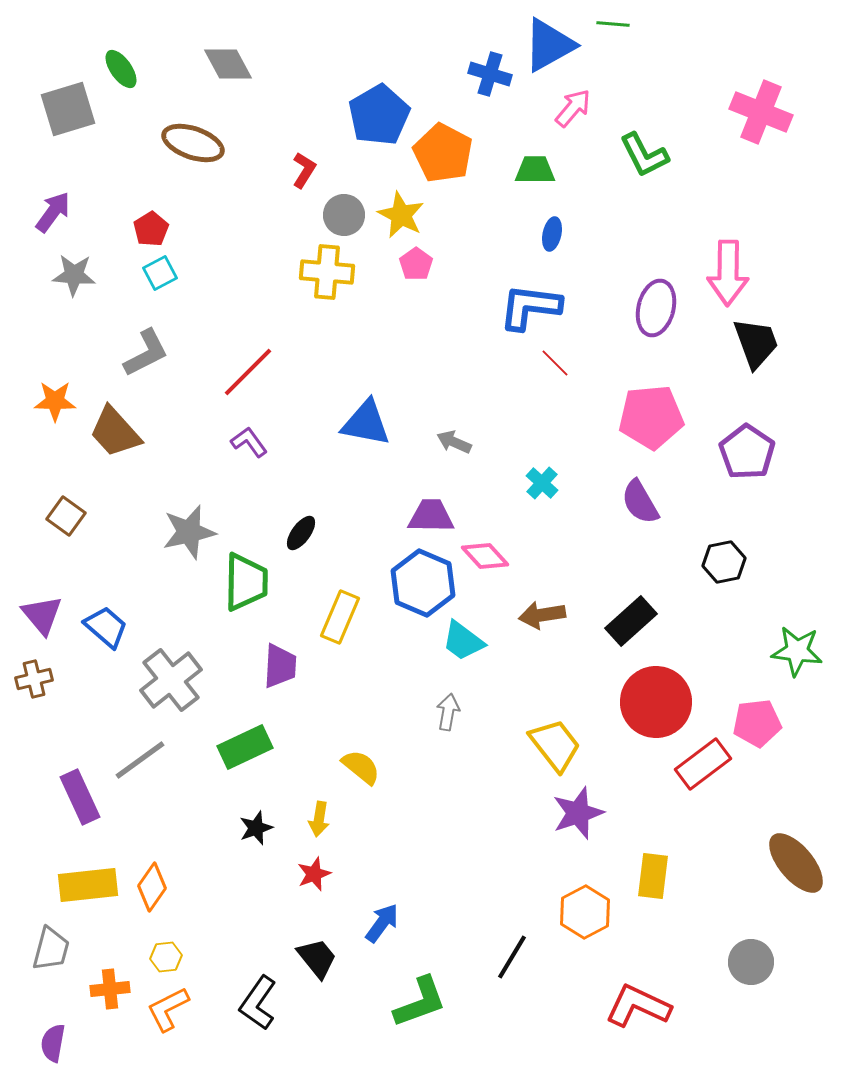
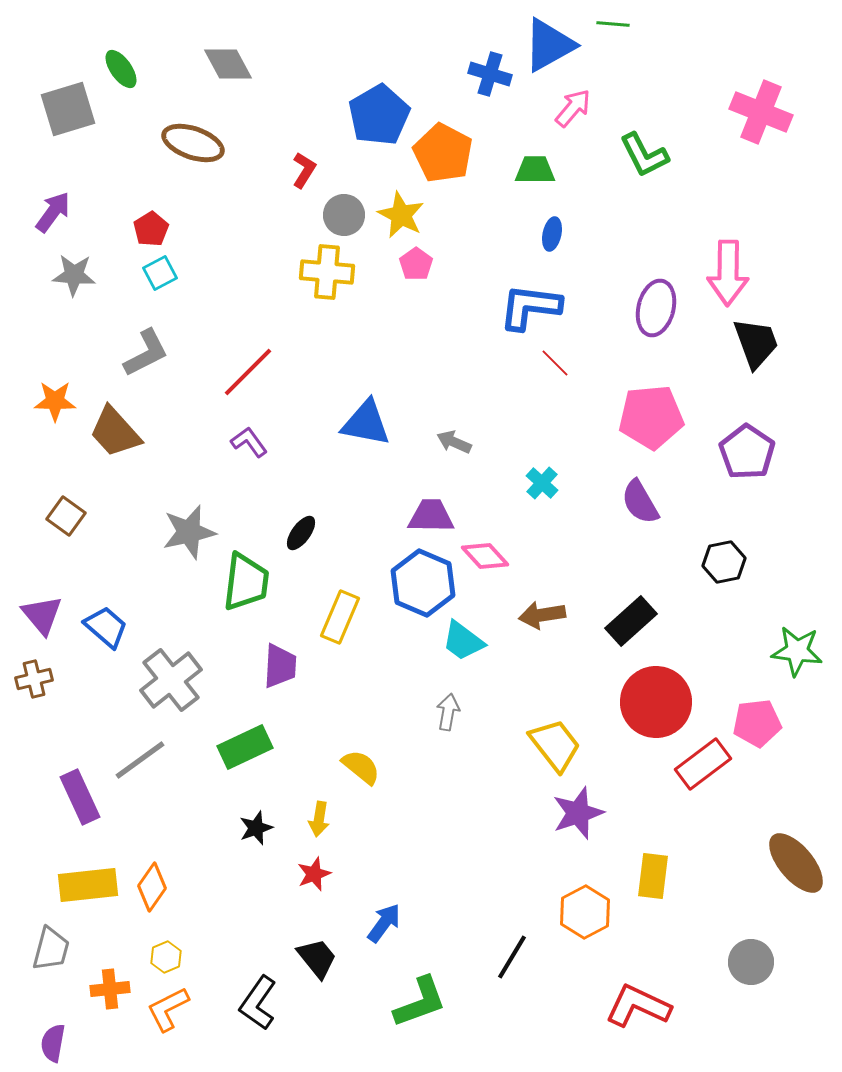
green trapezoid at (246, 582): rotated 6 degrees clockwise
blue arrow at (382, 923): moved 2 px right
yellow hexagon at (166, 957): rotated 16 degrees counterclockwise
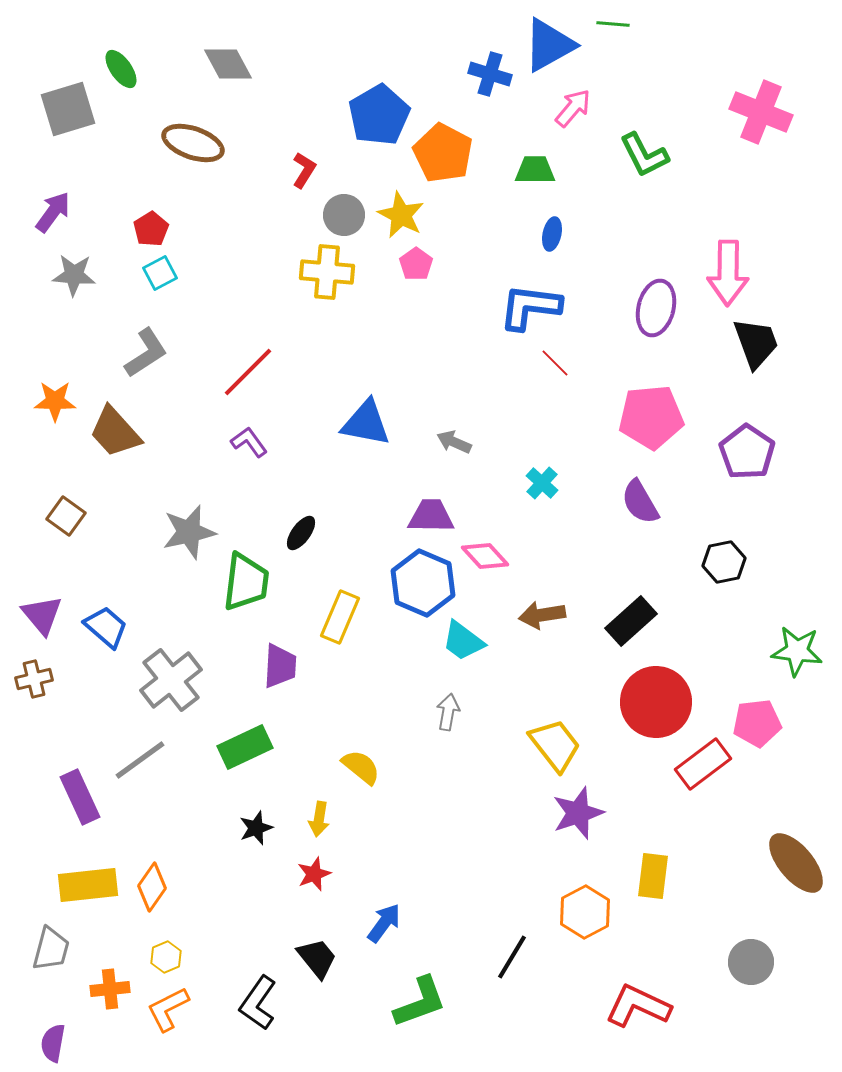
gray L-shape at (146, 353): rotated 6 degrees counterclockwise
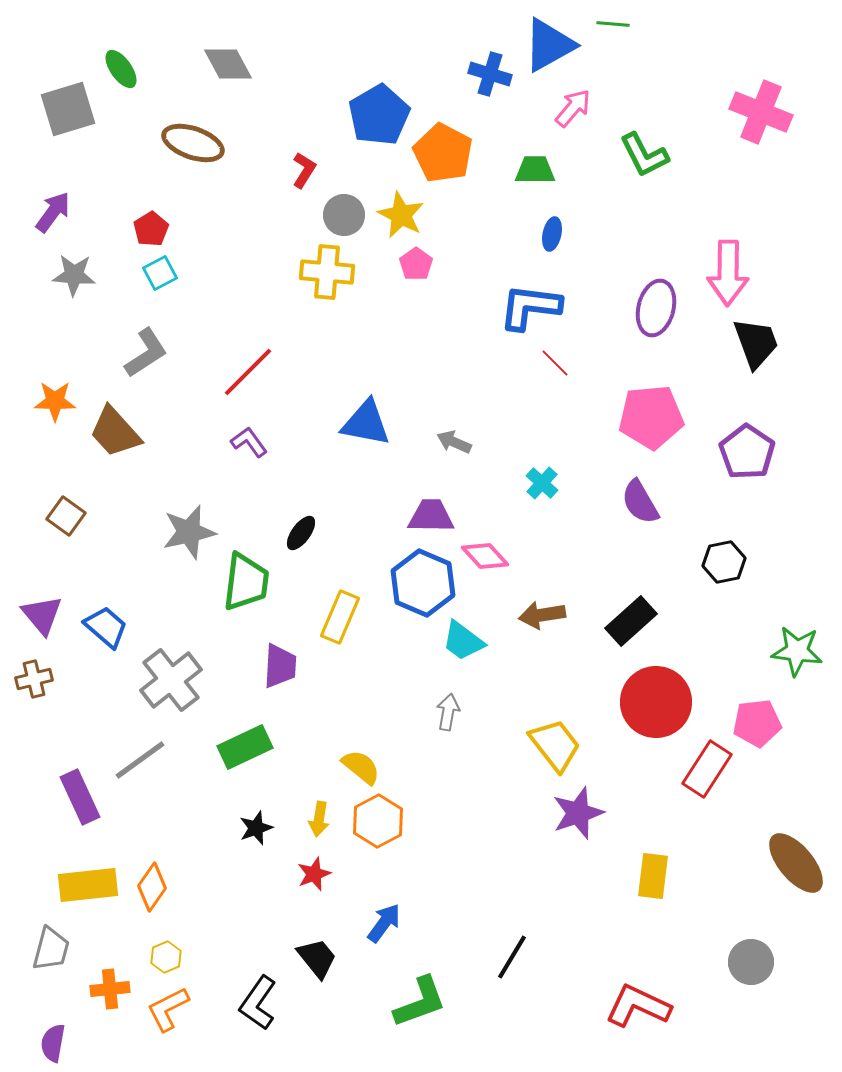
red rectangle at (703, 764): moved 4 px right, 5 px down; rotated 20 degrees counterclockwise
orange hexagon at (585, 912): moved 207 px left, 91 px up
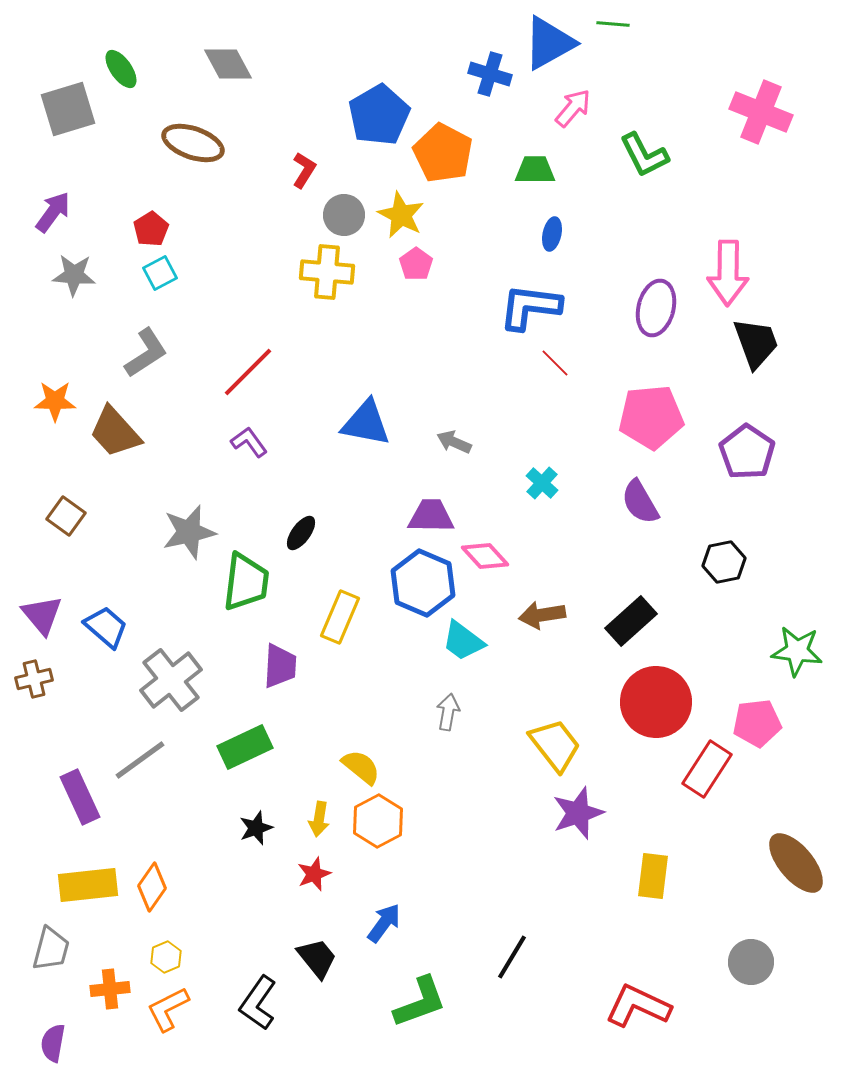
blue triangle at (549, 45): moved 2 px up
